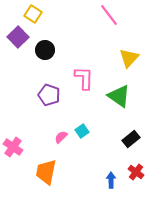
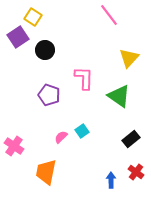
yellow square: moved 3 px down
purple square: rotated 10 degrees clockwise
pink cross: moved 1 px right, 1 px up
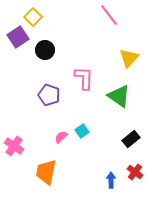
yellow square: rotated 12 degrees clockwise
red cross: moved 1 px left
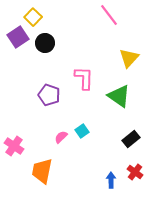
black circle: moved 7 px up
orange trapezoid: moved 4 px left, 1 px up
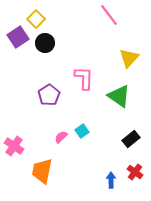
yellow square: moved 3 px right, 2 px down
purple pentagon: rotated 20 degrees clockwise
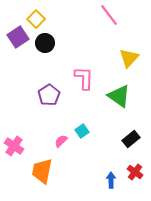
pink semicircle: moved 4 px down
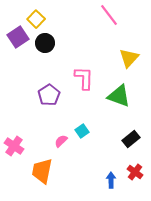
green triangle: rotated 15 degrees counterclockwise
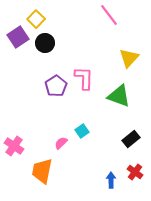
purple pentagon: moved 7 px right, 9 px up
pink semicircle: moved 2 px down
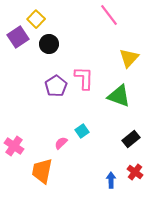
black circle: moved 4 px right, 1 px down
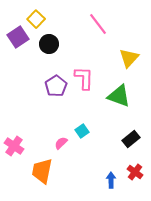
pink line: moved 11 px left, 9 px down
